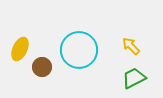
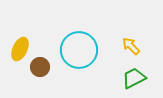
brown circle: moved 2 px left
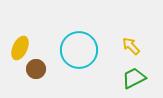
yellow ellipse: moved 1 px up
brown circle: moved 4 px left, 2 px down
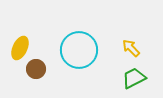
yellow arrow: moved 2 px down
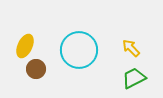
yellow ellipse: moved 5 px right, 2 px up
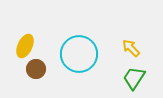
cyan circle: moved 4 px down
green trapezoid: rotated 30 degrees counterclockwise
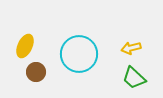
yellow arrow: rotated 60 degrees counterclockwise
brown circle: moved 3 px down
green trapezoid: rotated 80 degrees counterclockwise
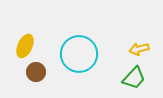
yellow arrow: moved 8 px right, 1 px down
green trapezoid: rotated 90 degrees counterclockwise
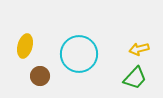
yellow ellipse: rotated 10 degrees counterclockwise
brown circle: moved 4 px right, 4 px down
green trapezoid: moved 1 px right
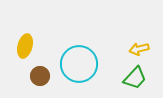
cyan circle: moved 10 px down
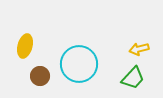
green trapezoid: moved 2 px left
